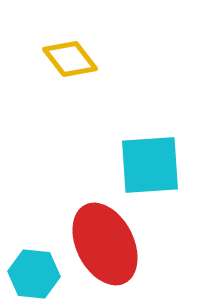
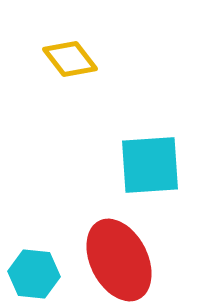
red ellipse: moved 14 px right, 16 px down
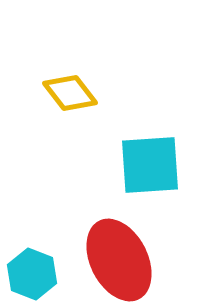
yellow diamond: moved 34 px down
cyan hexagon: moved 2 px left; rotated 15 degrees clockwise
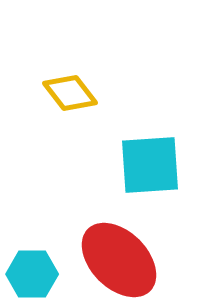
red ellipse: rotated 18 degrees counterclockwise
cyan hexagon: rotated 21 degrees counterclockwise
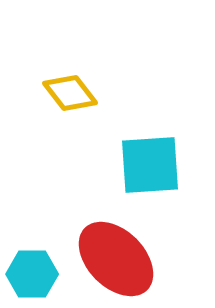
red ellipse: moved 3 px left, 1 px up
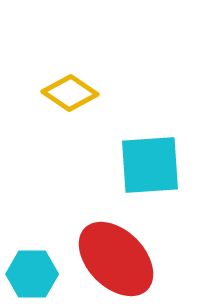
yellow diamond: rotated 18 degrees counterclockwise
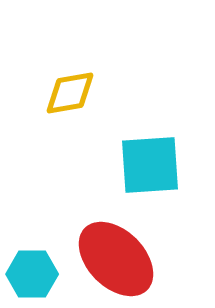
yellow diamond: rotated 44 degrees counterclockwise
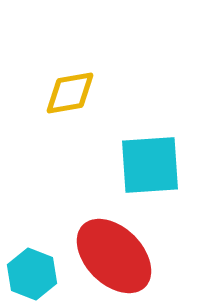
red ellipse: moved 2 px left, 3 px up
cyan hexagon: rotated 21 degrees clockwise
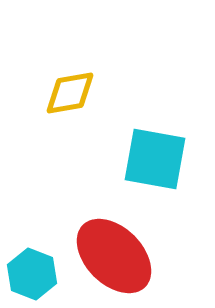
cyan square: moved 5 px right, 6 px up; rotated 14 degrees clockwise
